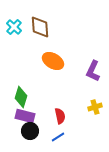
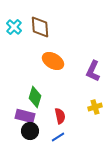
green diamond: moved 14 px right
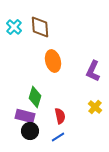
orange ellipse: rotated 45 degrees clockwise
yellow cross: rotated 32 degrees counterclockwise
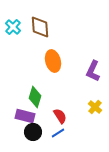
cyan cross: moved 1 px left
red semicircle: rotated 21 degrees counterclockwise
black circle: moved 3 px right, 1 px down
blue line: moved 4 px up
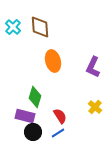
purple L-shape: moved 4 px up
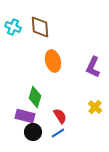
cyan cross: rotated 21 degrees counterclockwise
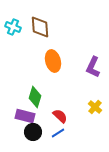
red semicircle: rotated 14 degrees counterclockwise
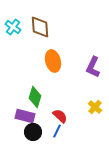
cyan cross: rotated 14 degrees clockwise
blue line: moved 1 px left, 2 px up; rotated 32 degrees counterclockwise
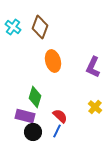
brown diamond: rotated 25 degrees clockwise
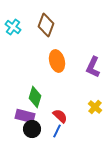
brown diamond: moved 6 px right, 2 px up
orange ellipse: moved 4 px right
black circle: moved 1 px left, 3 px up
